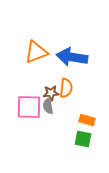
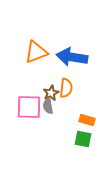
brown star: rotated 21 degrees counterclockwise
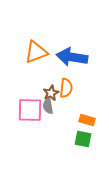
pink square: moved 1 px right, 3 px down
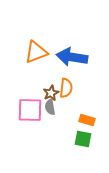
gray semicircle: moved 2 px right, 1 px down
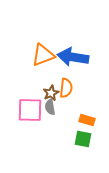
orange triangle: moved 7 px right, 3 px down
blue arrow: moved 1 px right
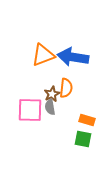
brown star: moved 1 px right, 1 px down
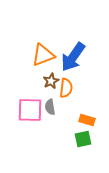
blue arrow: rotated 64 degrees counterclockwise
brown star: moved 1 px left, 13 px up
green square: rotated 24 degrees counterclockwise
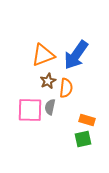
blue arrow: moved 3 px right, 2 px up
brown star: moved 3 px left
gray semicircle: rotated 21 degrees clockwise
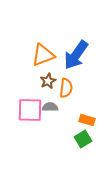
gray semicircle: rotated 77 degrees clockwise
green square: rotated 18 degrees counterclockwise
